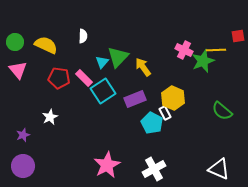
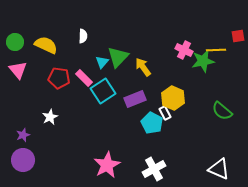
green star: rotated 10 degrees clockwise
purple circle: moved 6 px up
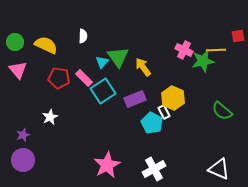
green triangle: rotated 20 degrees counterclockwise
white rectangle: moved 1 px left, 1 px up
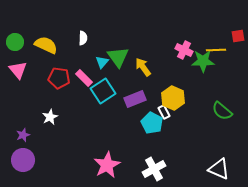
white semicircle: moved 2 px down
green star: rotated 10 degrees clockwise
